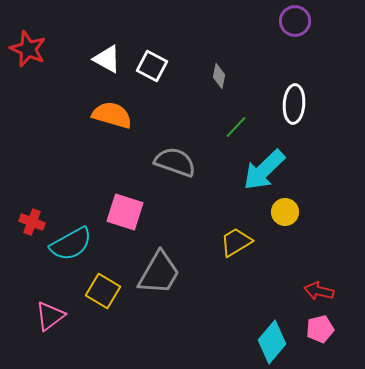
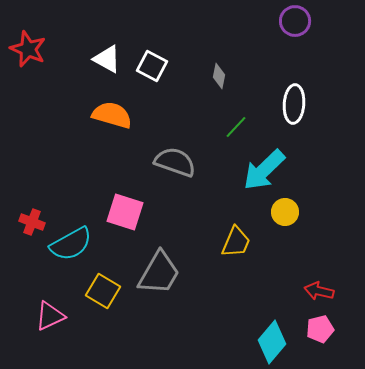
yellow trapezoid: rotated 144 degrees clockwise
pink triangle: rotated 12 degrees clockwise
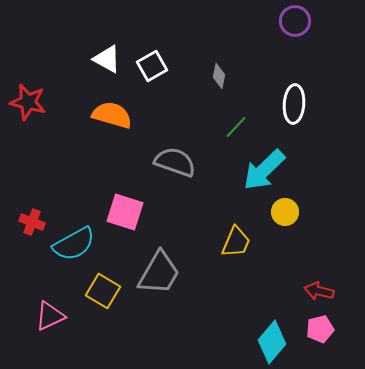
red star: moved 53 px down; rotated 9 degrees counterclockwise
white square: rotated 32 degrees clockwise
cyan semicircle: moved 3 px right
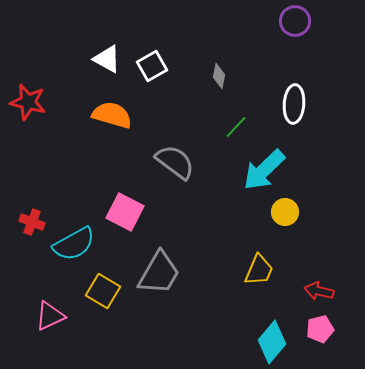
gray semicircle: rotated 18 degrees clockwise
pink square: rotated 9 degrees clockwise
yellow trapezoid: moved 23 px right, 28 px down
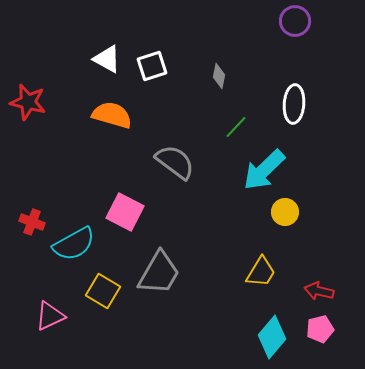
white square: rotated 12 degrees clockwise
yellow trapezoid: moved 2 px right, 2 px down; rotated 8 degrees clockwise
cyan diamond: moved 5 px up
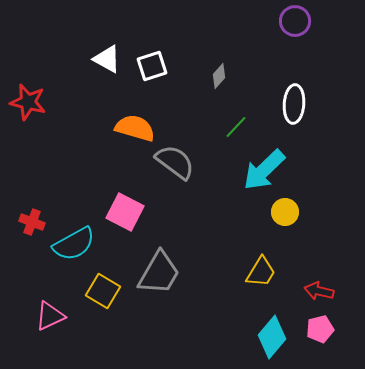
gray diamond: rotated 30 degrees clockwise
orange semicircle: moved 23 px right, 13 px down
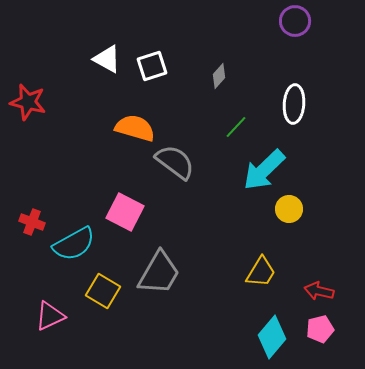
yellow circle: moved 4 px right, 3 px up
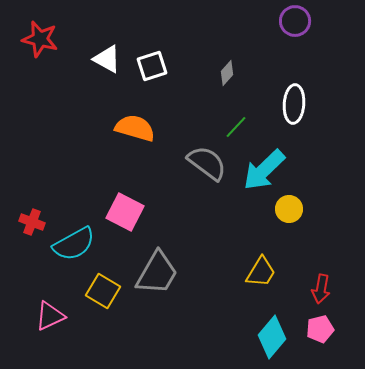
gray diamond: moved 8 px right, 3 px up
red star: moved 12 px right, 63 px up
gray semicircle: moved 32 px right, 1 px down
gray trapezoid: moved 2 px left
red arrow: moved 2 px right, 2 px up; rotated 92 degrees counterclockwise
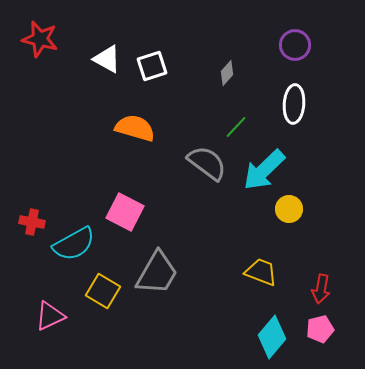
purple circle: moved 24 px down
red cross: rotated 10 degrees counterclockwise
yellow trapezoid: rotated 100 degrees counterclockwise
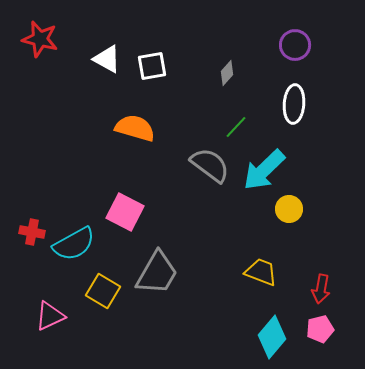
white square: rotated 8 degrees clockwise
gray semicircle: moved 3 px right, 2 px down
red cross: moved 10 px down
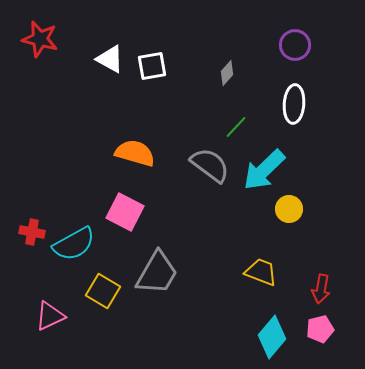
white triangle: moved 3 px right
orange semicircle: moved 25 px down
